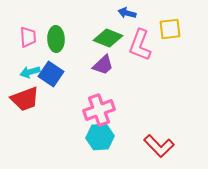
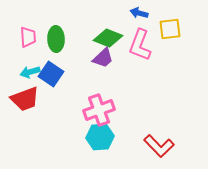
blue arrow: moved 12 px right
purple trapezoid: moved 7 px up
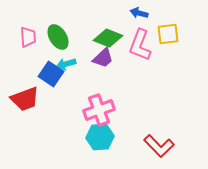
yellow square: moved 2 px left, 5 px down
green ellipse: moved 2 px right, 2 px up; rotated 30 degrees counterclockwise
cyan arrow: moved 36 px right, 8 px up
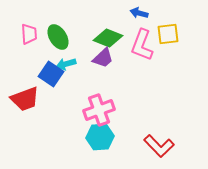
pink trapezoid: moved 1 px right, 3 px up
pink L-shape: moved 2 px right
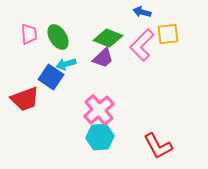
blue arrow: moved 3 px right, 1 px up
pink L-shape: rotated 24 degrees clockwise
blue square: moved 3 px down
pink cross: rotated 20 degrees counterclockwise
red L-shape: moved 1 px left; rotated 16 degrees clockwise
